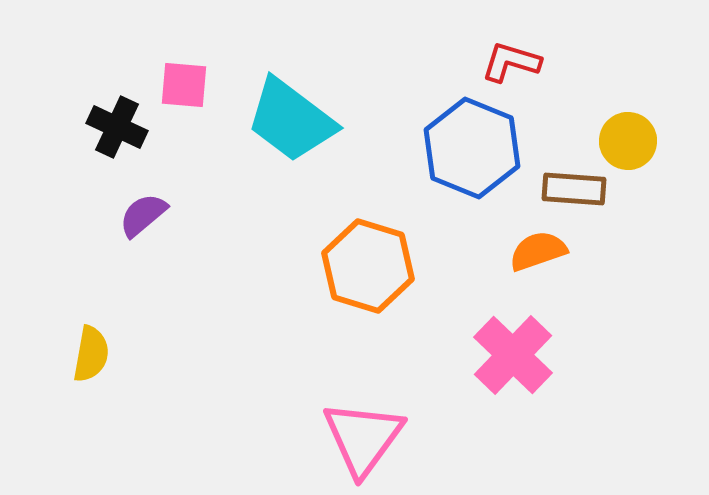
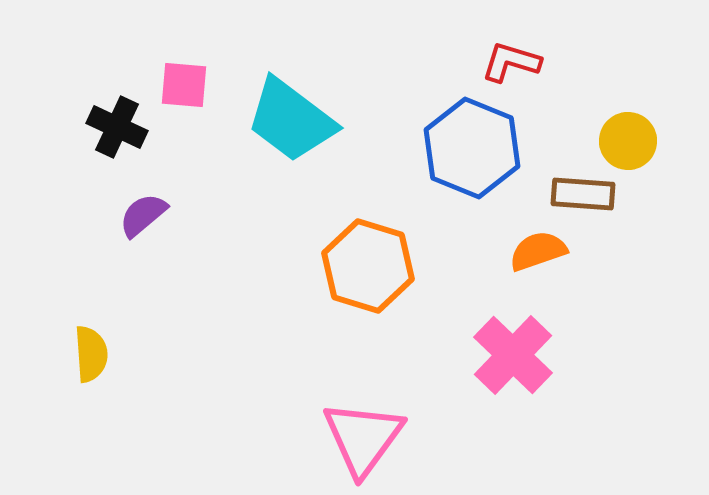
brown rectangle: moved 9 px right, 5 px down
yellow semicircle: rotated 14 degrees counterclockwise
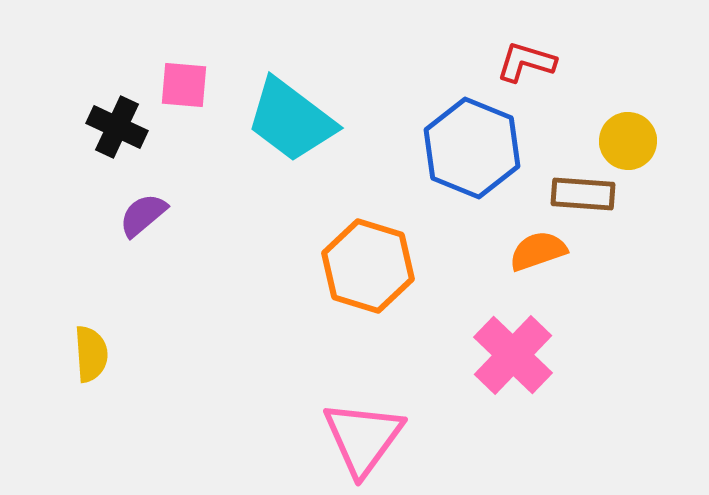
red L-shape: moved 15 px right
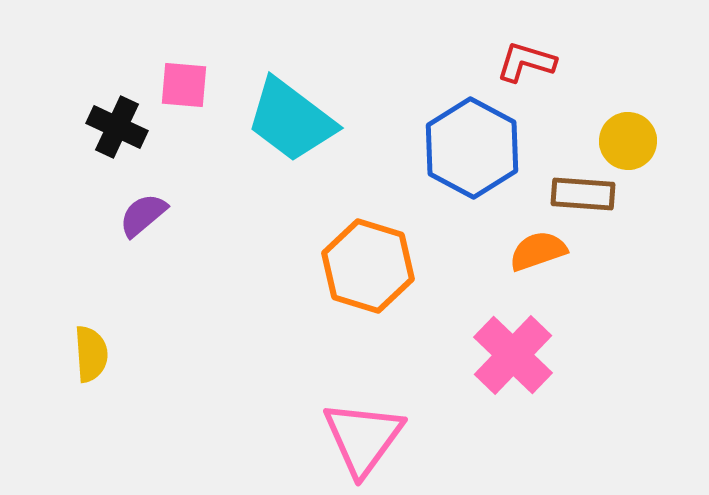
blue hexagon: rotated 6 degrees clockwise
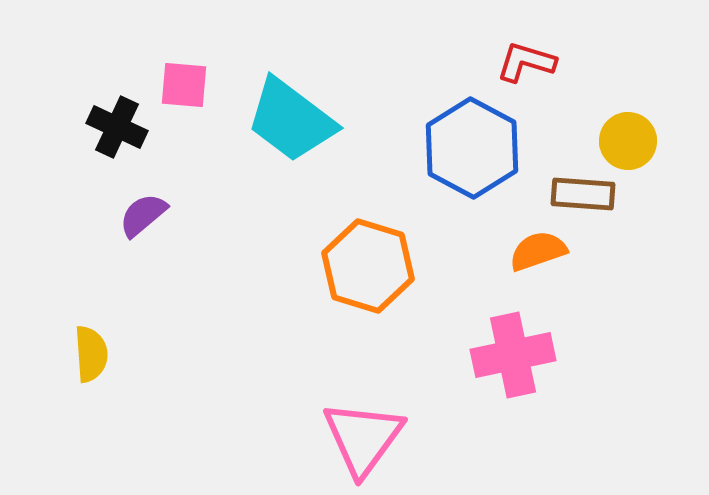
pink cross: rotated 34 degrees clockwise
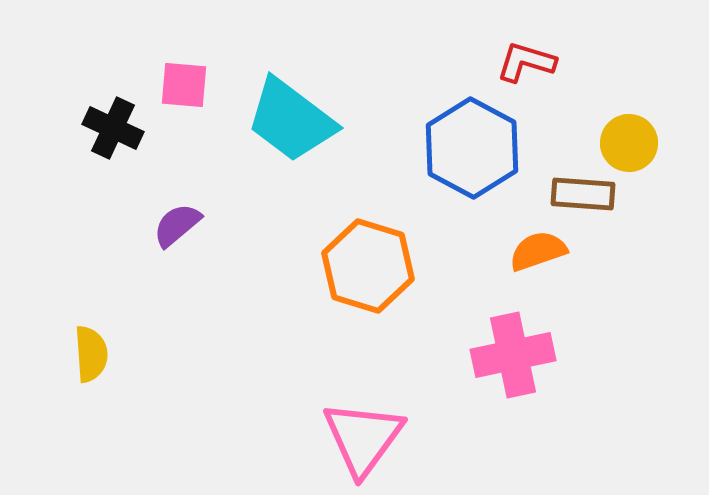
black cross: moved 4 px left, 1 px down
yellow circle: moved 1 px right, 2 px down
purple semicircle: moved 34 px right, 10 px down
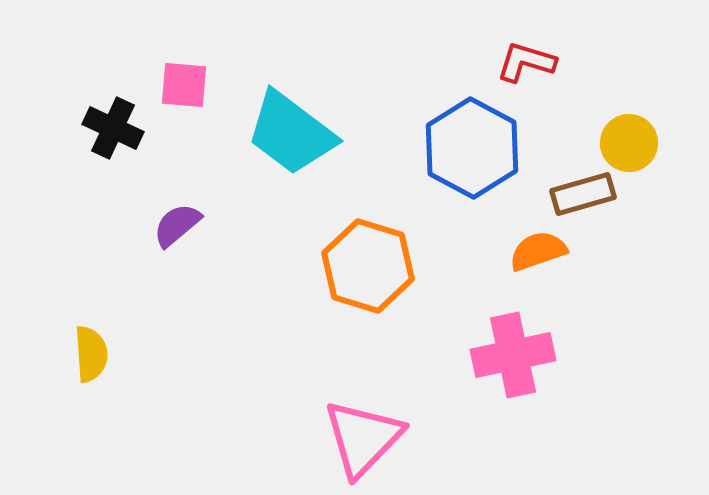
cyan trapezoid: moved 13 px down
brown rectangle: rotated 20 degrees counterclockwise
pink triangle: rotated 8 degrees clockwise
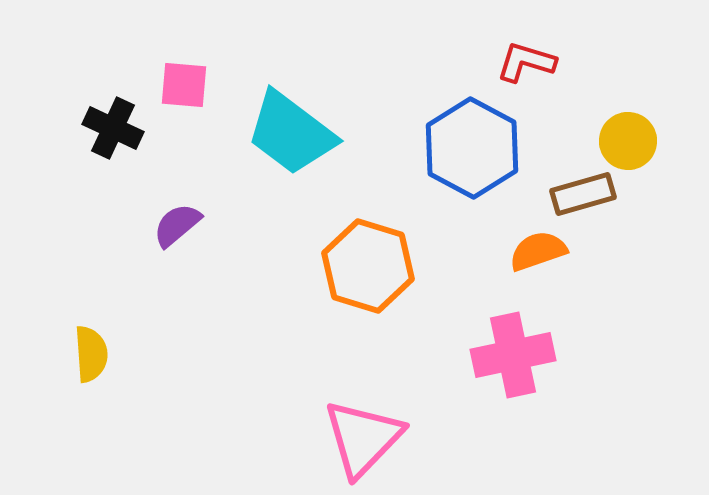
yellow circle: moved 1 px left, 2 px up
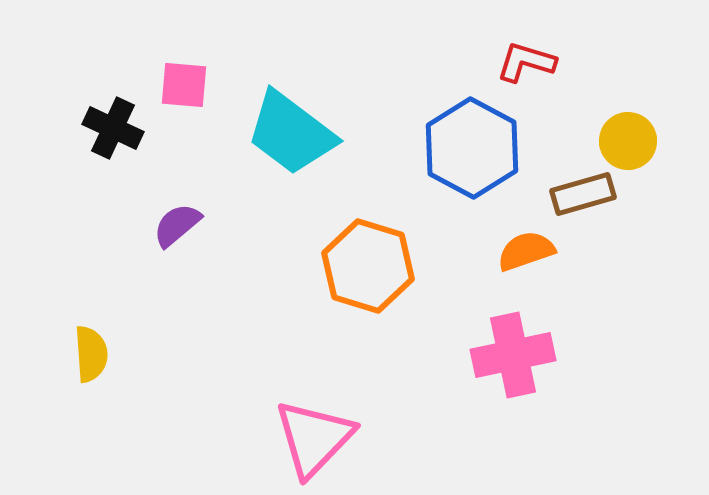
orange semicircle: moved 12 px left
pink triangle: moved 49 px left
